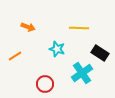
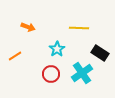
cyan star: rotated 21 degrees clockwise
red circle: moved 6 px right, 10 px up
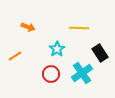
black rectangle: rotated 24 degrees clockwise
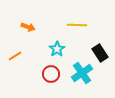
yellow line: moved 2 px left, 3 px up
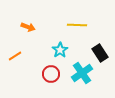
cyan star: moved 3 px right, 1 px down
